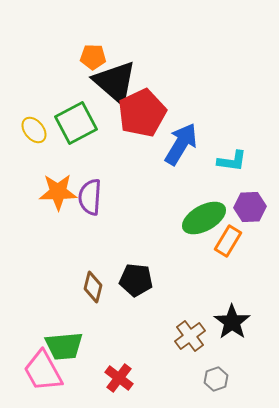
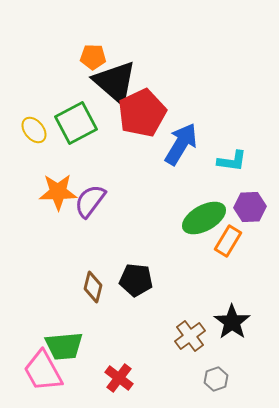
purple semicircle: moved 4 px down; rotated 33 degrees clockwise
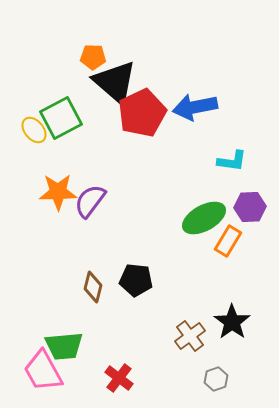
green square: moved 15 px left, 5 px up
blue arrow: moved 14 px right, 37 px up; rotated 132 degrees counterclockwise
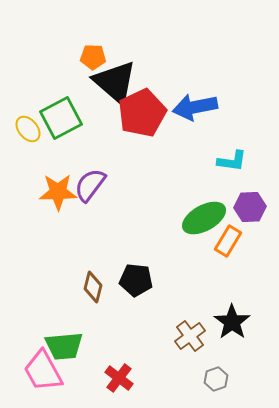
yellow ellipse: moved 6 px left, 1 px up
purple semicircle: moved 16 px up
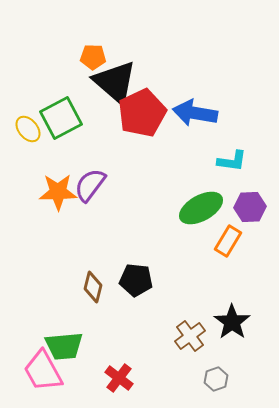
blue arrow: moved 6 px down; rotated 21 degrees clockwise
green ellipse: moved 3 px left, 10 px up
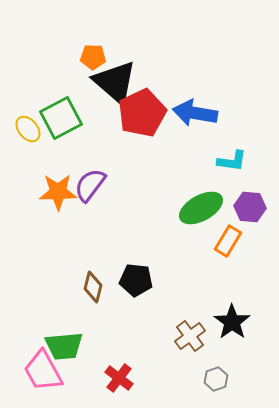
purple hexagon: rotated 8 degrees clockwise
